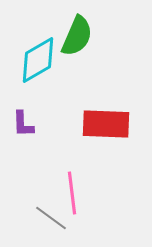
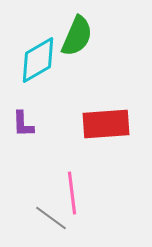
red rectangle: rotated 6 degrees counterclockwise
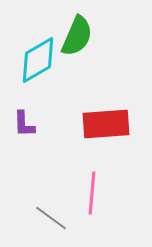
purple L-shape: moved 1 px right
pink line: moved 20 px right; rotated 12 degrees clockwise
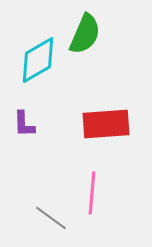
green semicircle: moved 8 px right, 2 px up
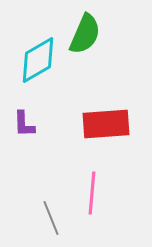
gray line: rotated 32 degrees clockwise
